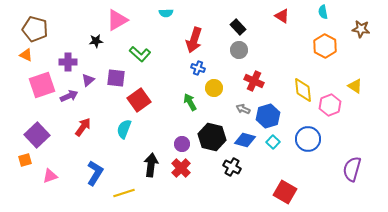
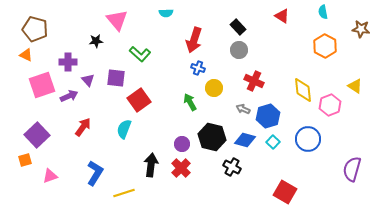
pink triangle at (117, 20): rotated 40 degrees counterclockwise
purple triangle at (88, 80): rotated 32 degrees counterclockwise
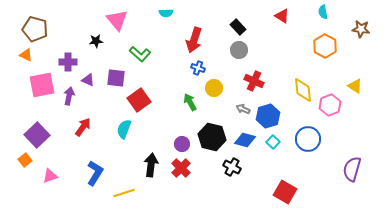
purple triangle at (88, 80): rotated 24 degrees counterclockwise
pink square at (42, 85): rotated 8 degrees clockwise
purple arrow at (69, 96): rotated 54 degrees counterclockwise
orange square at (25, 160): rotated 24 degrees counterclockwise
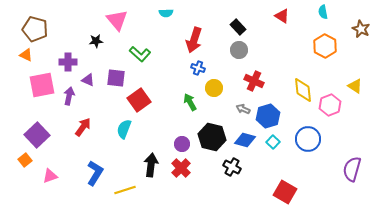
brown star at (361, 29): rotated 18 degrees clockwise
yellow line at (124, 193): moved 1 px right, 3 px up
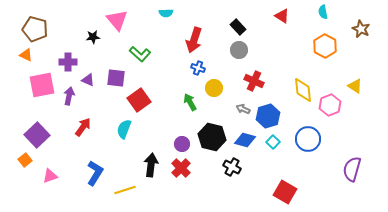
black star at (96, 41): moved 3 px left, 4 px up
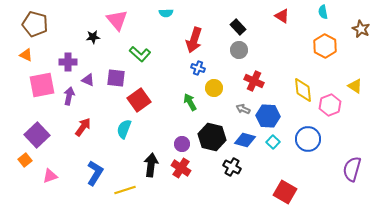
brown pentagon at (35, 29): moved 5 px up
blue hexagon at (268, 116): rotated 20 degrees clockwise
red cross at (181, 168): rotated 12 degrees counterclockwise
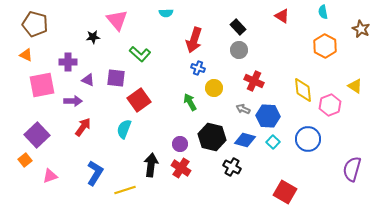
purple arrow at (69, 96): moved 4 px right, 5 px down; rotated 78 degrees clockwise
purple circle at (182, 144): moved 2 px left
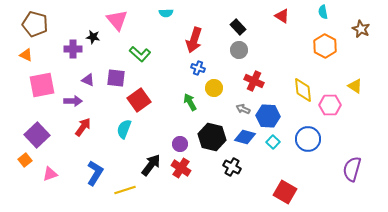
black star at (93, 37): rotated 16 degrees clockwise
purple cross at (68, 62): moved 5 px right, 13 px up
pink hexagon at (330, 105): rotated 20 degrees clockwise
blue diamond at (245, 140): moved 3 px up
black arrow at (151, 165): rotated 30 degrees clockwise
pink triangle at (50, 176): moved 2 px up
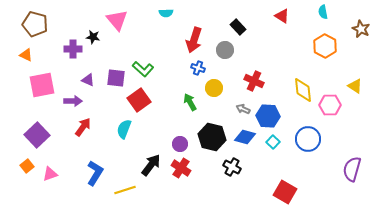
gray circle at (239, 50): moved 14 px left
green L-shape at (140, 54): moved 3 px right, 15 px down
orange square at (25, 160): moved 2 px right, 6 px down
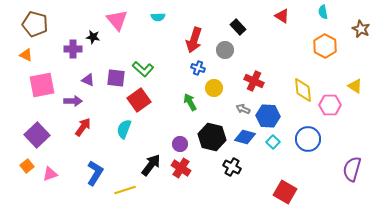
cyan semicircle at (166, 13): moved 8 px left, 4 px down
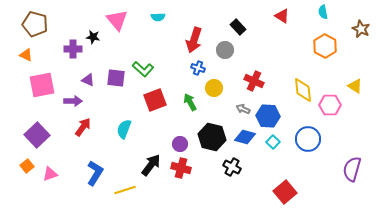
red square at (139, 100): moved 16 px right; rotated 15 degrees clockwise
red cross at (181, 168): rotated 18 degrees counterclockwise
red square at (285, 192): rotated 20 degrees clockwise
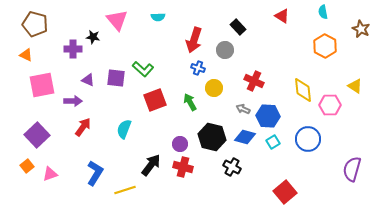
cyan square at (273, 142): rotated 16 degrees clockwise
red cross at (181, 168): moved 2 px right, 1 px up
